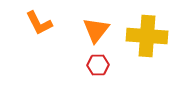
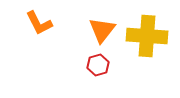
orange triangle: moved 6 px right
red hexagon: rotated 15 degrees counterclockwise
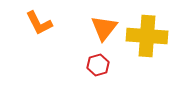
orange triangle: moved 2 px right, 2 px up
